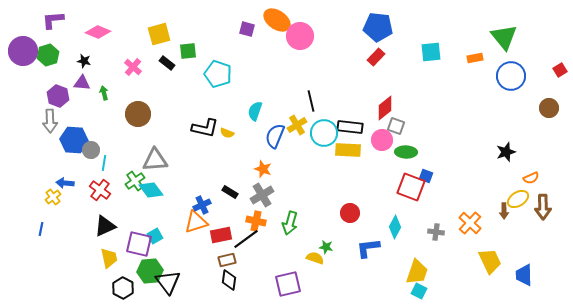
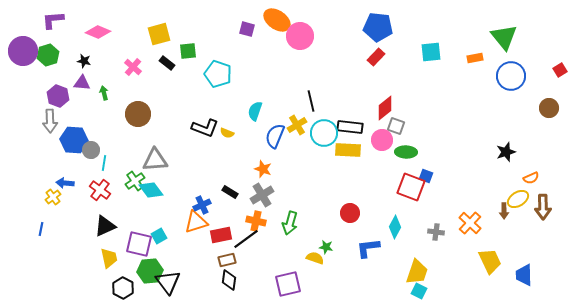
black L-shape at (205, 128): rotated 8 degrees clockwise
cyan square at (155, 236): moved 4 px right
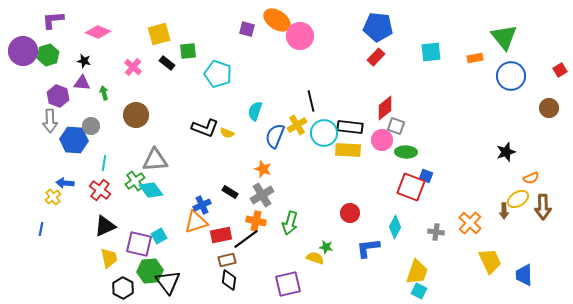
brown circle at (138, 114): moved 2 px left, 1 px down
gray circle at (91, 150): moved 24 px up
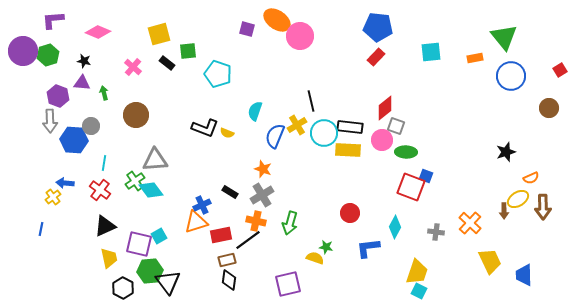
black line at (246, 239): moved 2 px right, 1 px down
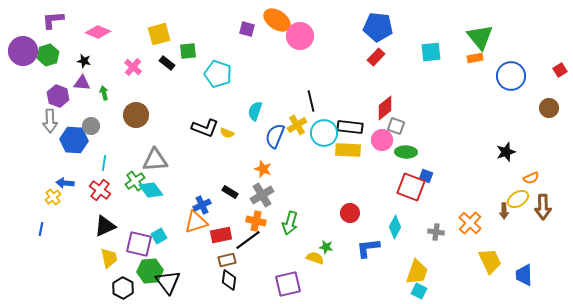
green triangle at (504, 37): moved 24 px left
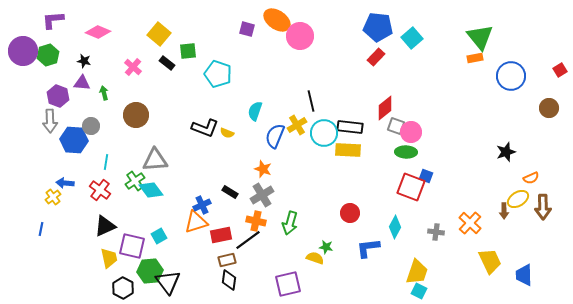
yellow square at (159, 34): rotated 35 degrees counterclockwise
cyan square at (431, 52): moved 19 px left, 14 px up; rotated 35 degrees counterclockwise
pink circle at (382, 140): moved 29 px right, 8 px up
cyan line at (104, 163): moved 2 px right, 1 px up
purple square at (139, 244): moved 7 px left, 2 px down
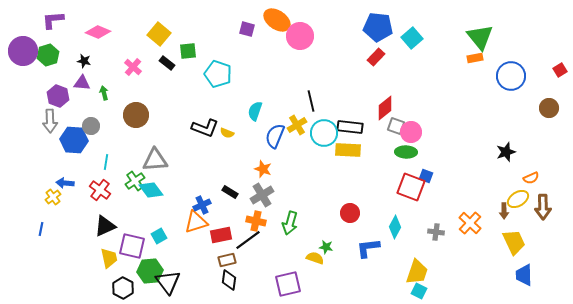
yellow trapezoid at (490, 261): moved 24 px right, 19 px up
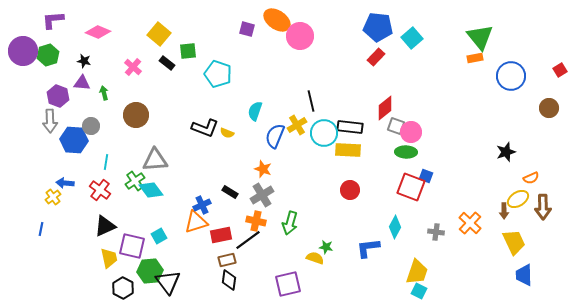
red circle at (350, 213): moved 23 px up
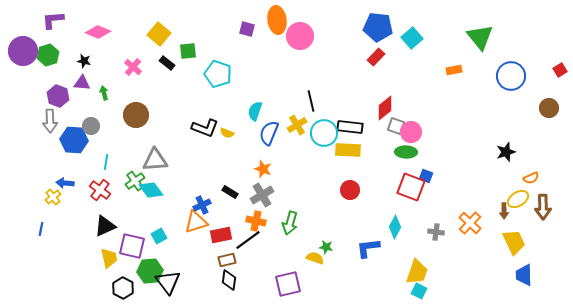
orange ellipse at (277, 20): rotated 48 degrees clockwise
orange rectangle at (475, 58): moved 21 px left, 12 px down
blue semicircle at (275, 136): moved 6 px left, 3 px up
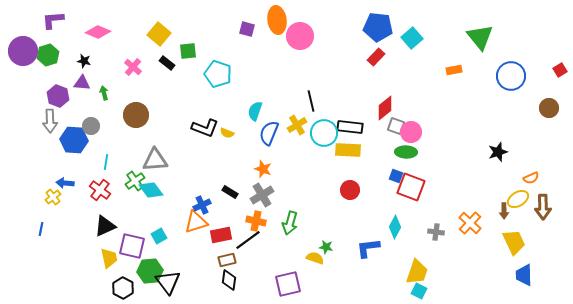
black star at (506, 152): moved 8 px left
blue square at (426, 176): moved 30 px left
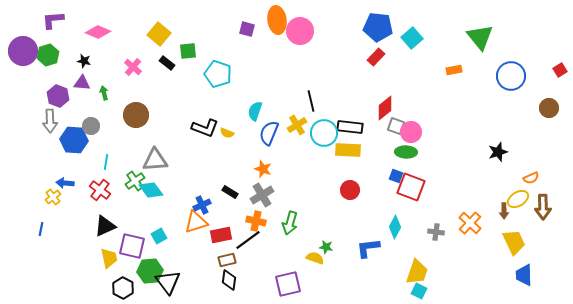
pink circle at (300, 36): moved 5 px up
